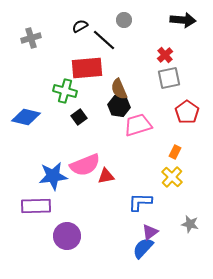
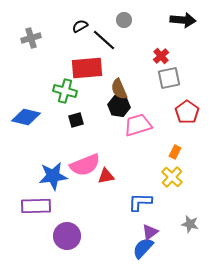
red cross: moved 4 px left, 1 px down
black square: moved 3 px left, 3 px down; rotated 21 degrees clockwise
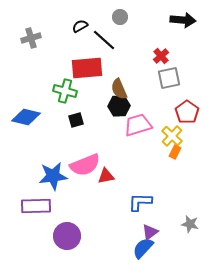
gray circle: moved 4 px left, 3 px up
black hexagon: rotated 10 degrees counterclockwise
yellow cross: moved 41 px up
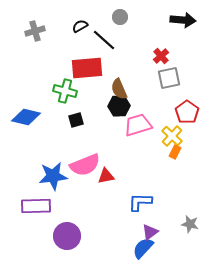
gray cross: moved 4 px right, 7 px up
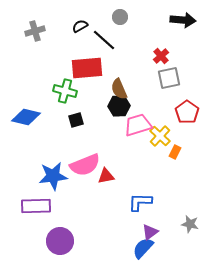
yellow cross: moved 12 px left
purple circle: moved 7 px left, 5 px down
